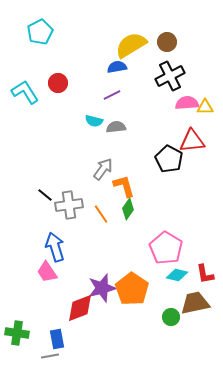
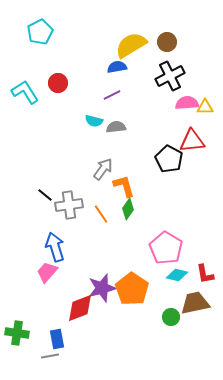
pink trapezoid: rotated 75 degrees clockwise
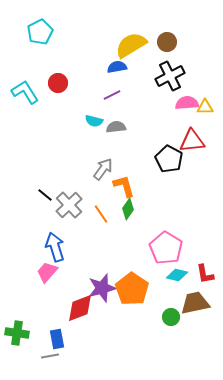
gray cross: rotated 36 degrees counterclockwise
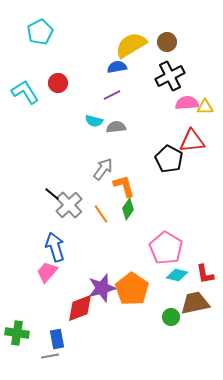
black line: moved 7 px right, 1 px up
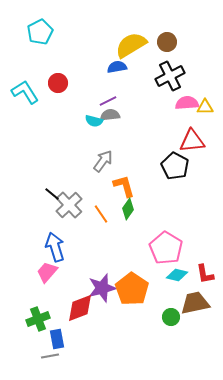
purple line: moved 4 px left, 6 px down
gray semicircle: moved 6 px left, 12 px up
black pentagon: moved 6 px right, 7 px down
gray arrow: moved 8 px up
green cross: moved 21 px right, 14 px up; rotated 30 degrees counterclockwise
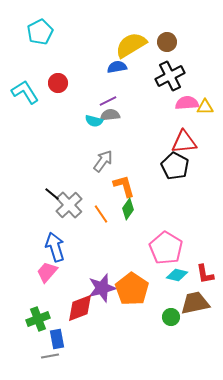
red triangle: moved 8 px left, 1 px down
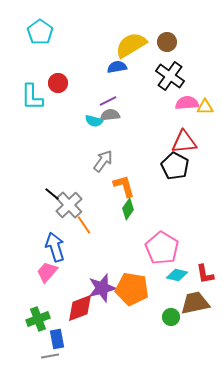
cyan pentagon: rotated 10 degrees counterclockwise
black cross: rotated 28 degrees counterclockwise
cyan L-shape: moved 7 px right, 5 px down; rotated 148 degrees counterclockwise
orange line: moved 17 px left, 11 px down
pink pentagon: moved 4 px left
orange pentagon: rotated 24 degrees counterclockwise
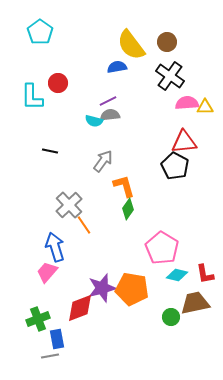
yellow semicircle: rotated 96 degrees counterclockwise
black line: moved 2 px left, 43 px up; rotated 28 degrees counterclockwise
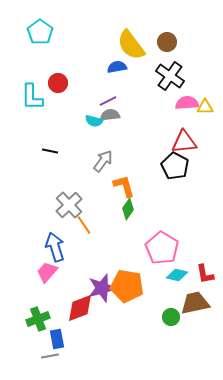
orange pentagon: moved 5 px left, 3 px up
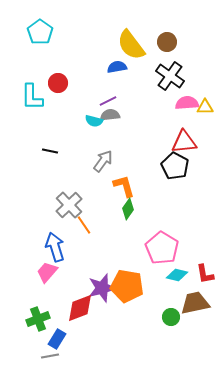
blue rectangle: rotated 42 degrees clockwise
